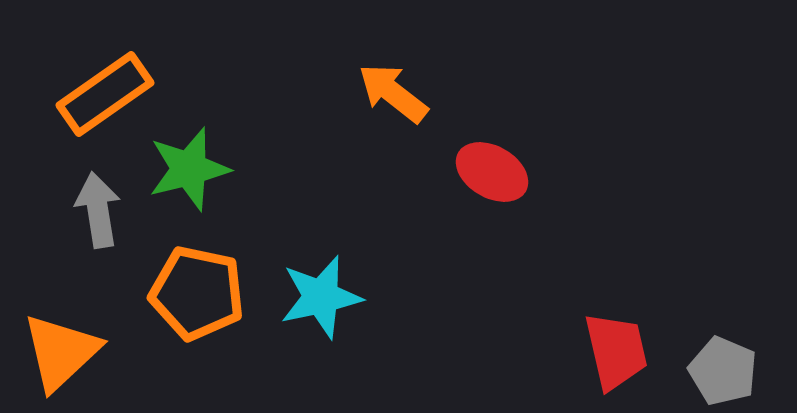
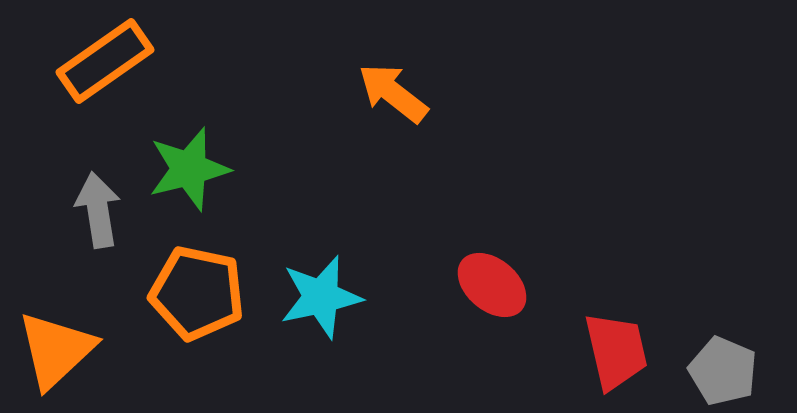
orange rectangle: moved 33 px up
red ellipse: moved 113 px down; rotated 10 degrees clockwise
orange triangle: moved 5 px left, 2 px up
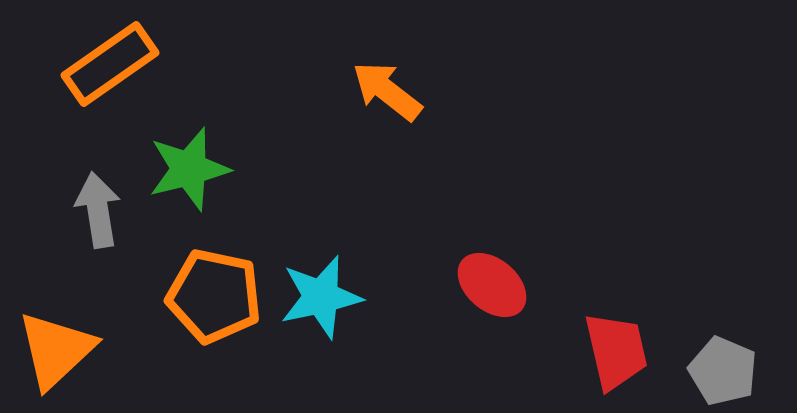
orange rectangle: moved 5 px right, 3 px down
orange arrow: moved 6 px left, 2 px up
orange pentagon: moved 17 px right, 3 px down
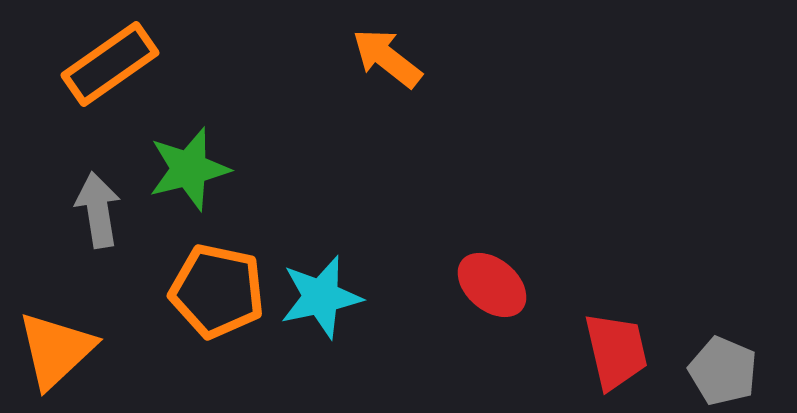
orange arrow: moved 33 px up
orange pentagon: moved 3 px right, 5 px up
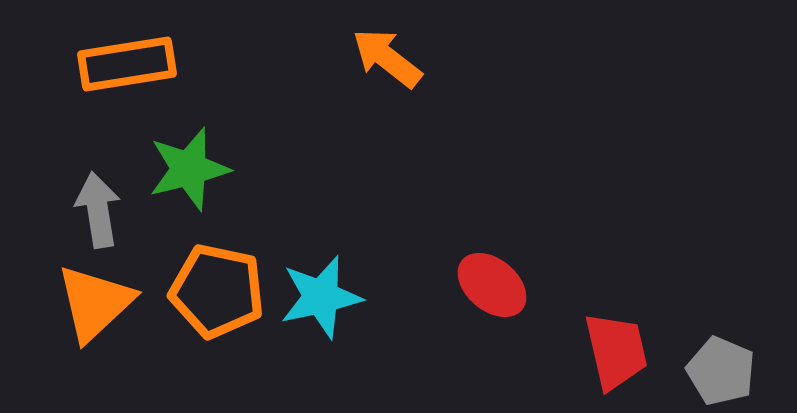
orange rectangle: moved 17 px right; rotated 26 degrees clockwise
orange triangle: moved 39 px right, 47 px up
gray pentagon: moved 2 px left
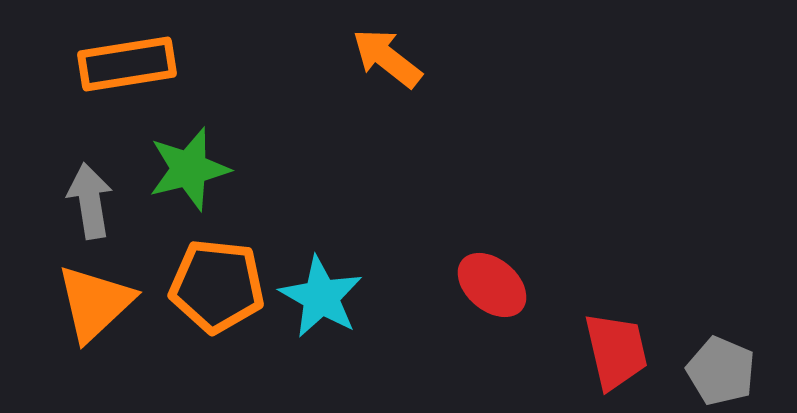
gray arrow: moved 8 px left, 9 px up
orange pentagon: moved 5 px up; rotated 6 degrees counterclockwise
cyan star: rotated 30 degrees counterclockwise
